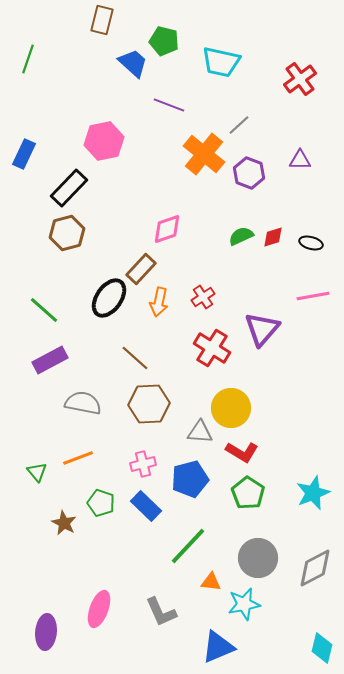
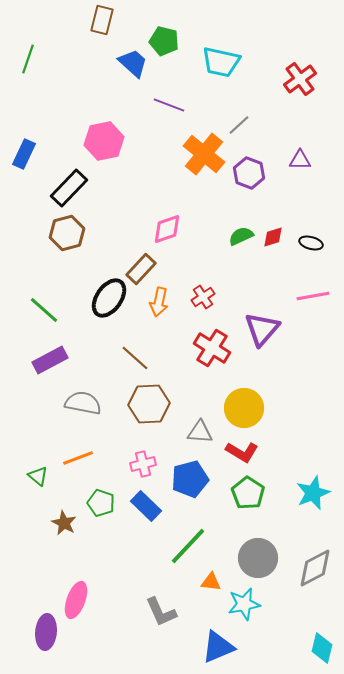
yellow circle at (231, 408): moved 13 px right
green triangle at (37, 472): moved 1 px right, 4 px down; rotated 10 degrees counterclockwise
pink ellipse at (99, 609): moved 23 px left, 9 px up
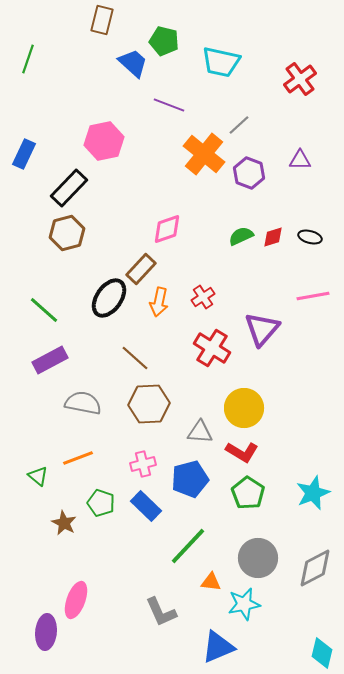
black ellipse at (311, 243): moved 1 px left, 6 px up
cyan diamond at (322, 648): moved 5 px down
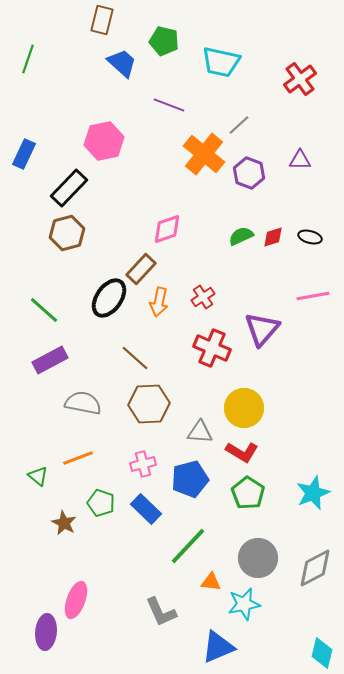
blue trapezoid at (133, 63): moved 11 px left
red cross at (212, 348): rotated 9 degrees counterclockwise
blue rectangle at (146, 506): moved 3 px down
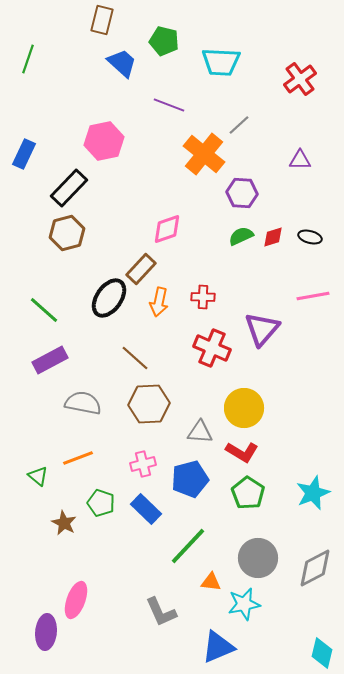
cyan trapezoid at (221, 62): rotated 9 degrees counterclockwise
purple hexagon at (249, 173): moved 7 px left, 20 px down; rotated 16 degrees counterclockwise
red cross at (203, 297): rotated 35 degrees clockwise
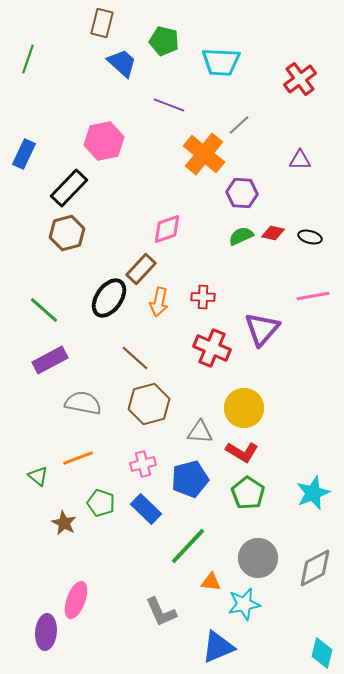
brown rectangle at (102, 20): moved 3 px down
red diamond at (273, 237): moved 4 px up; rotated 30 degrees clockwise
brown hexagon at (149, 404): rotated 12 degrees counterclockwise
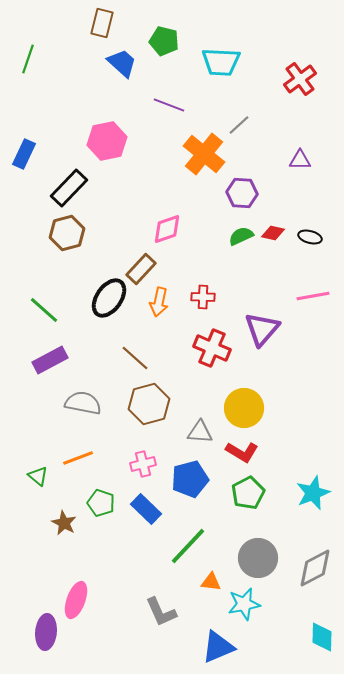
pink hexagon at (104, 141): moved 3 px right
green pentagon at (248, 493): rotated 12 degrees clockwise
cyan diamond at (322, 653): moved 16 px up; rotated 12 degrees counterclockwise
